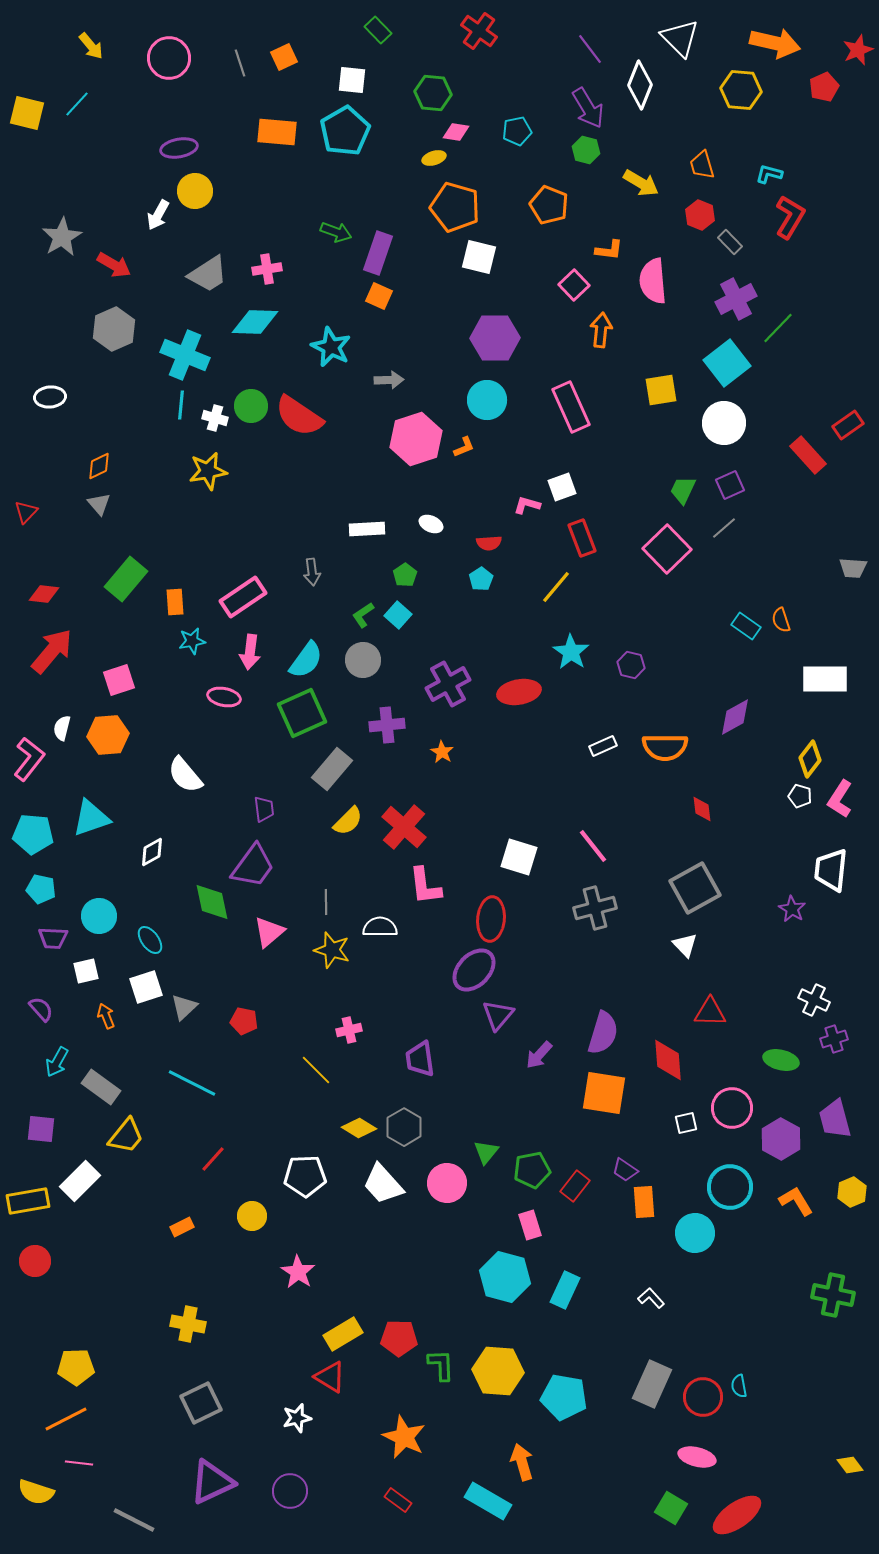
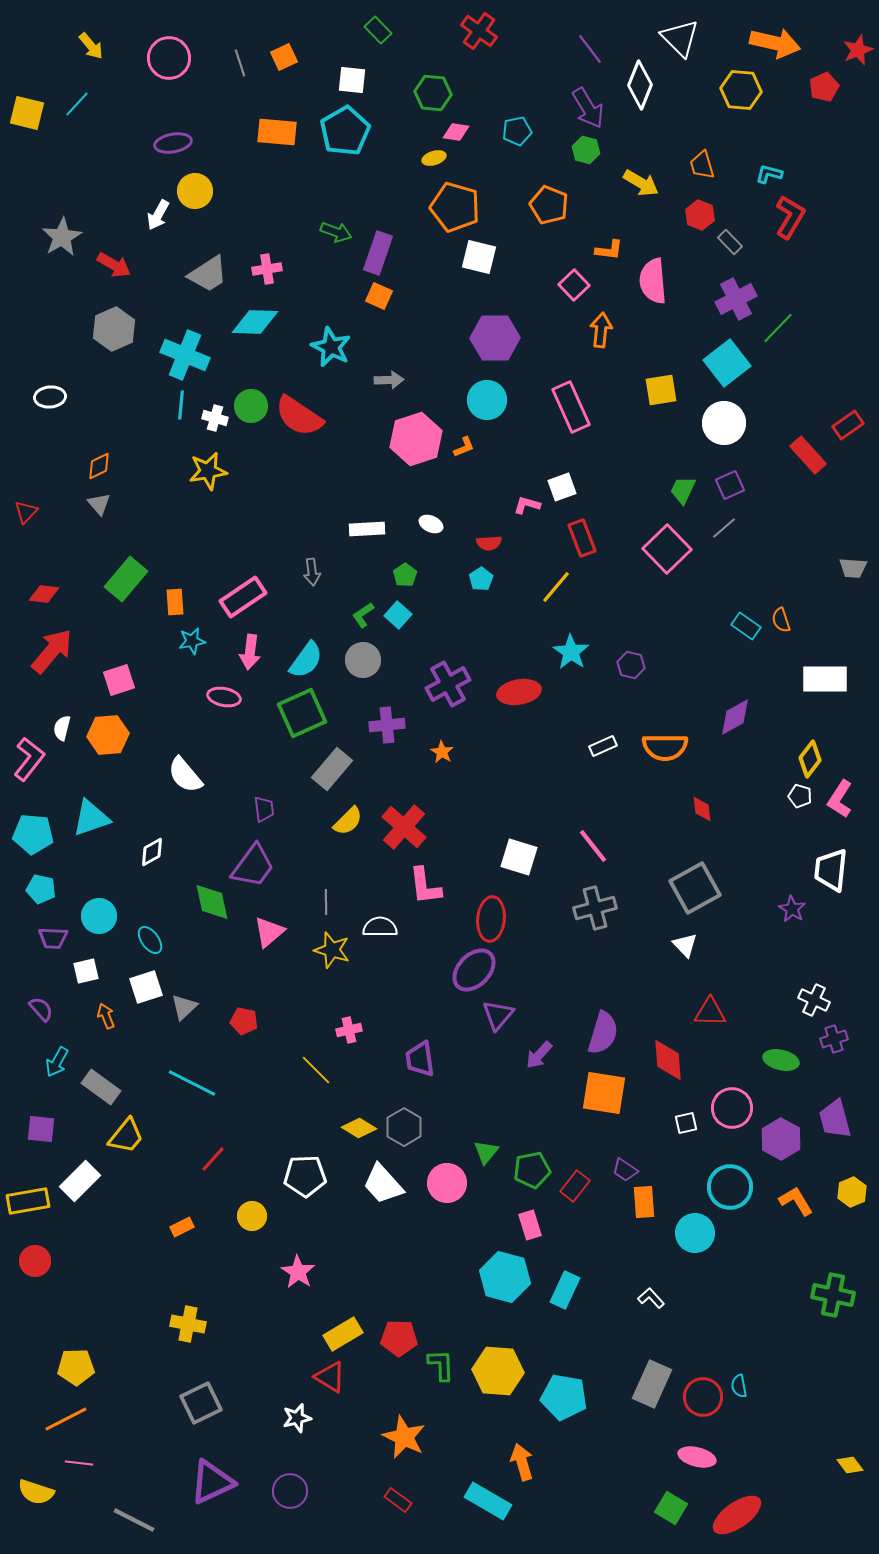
purple ellipse at (179, 148): moved 6 px left, 5 px up
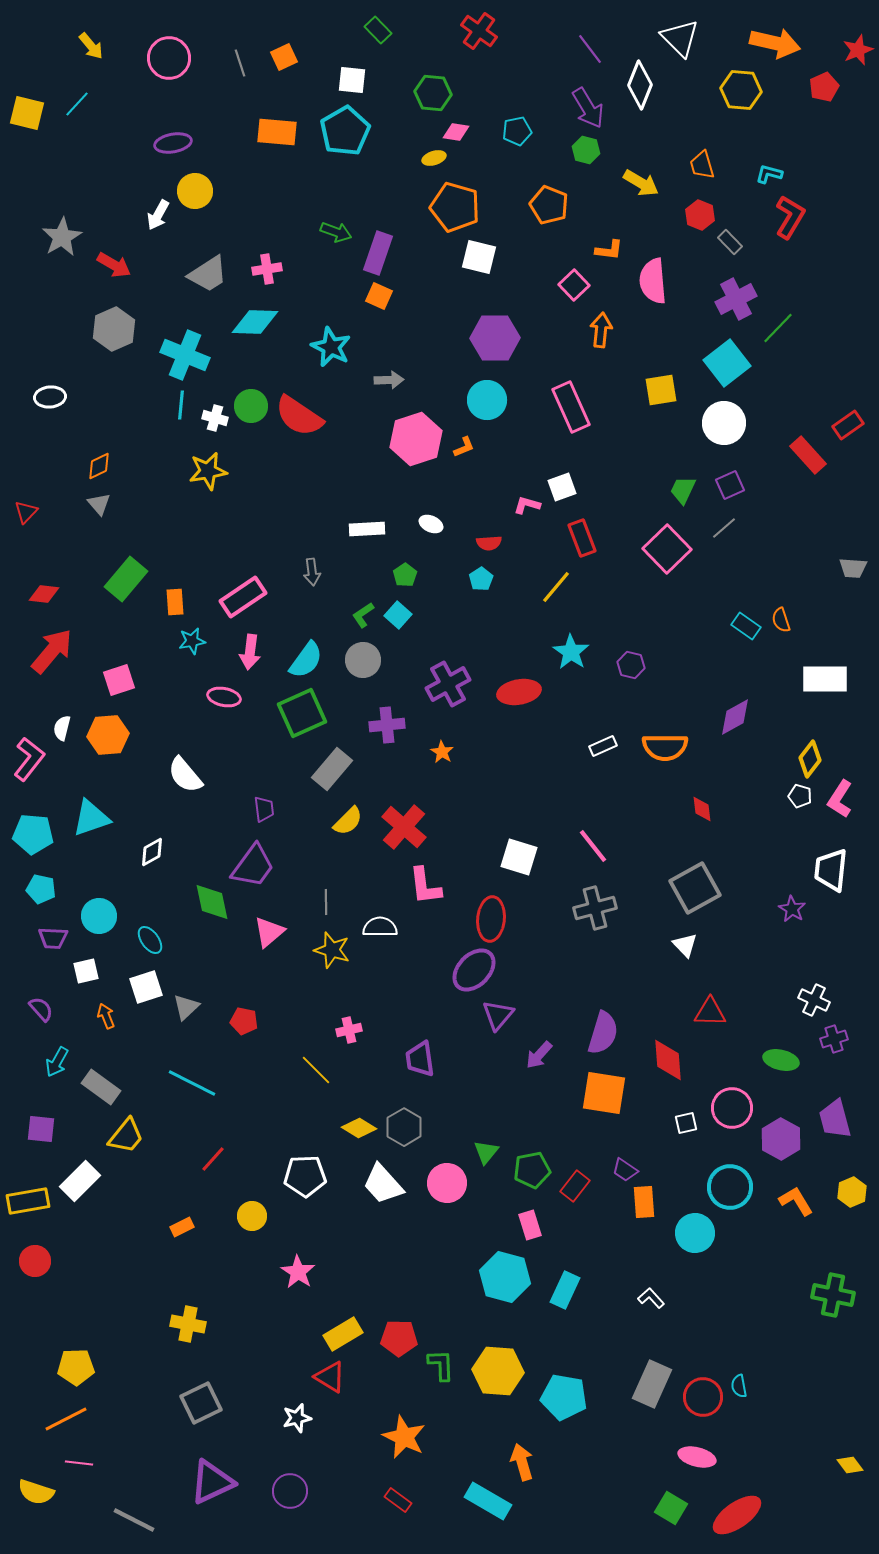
gray triangle at (184, 1007): moved 2 px right
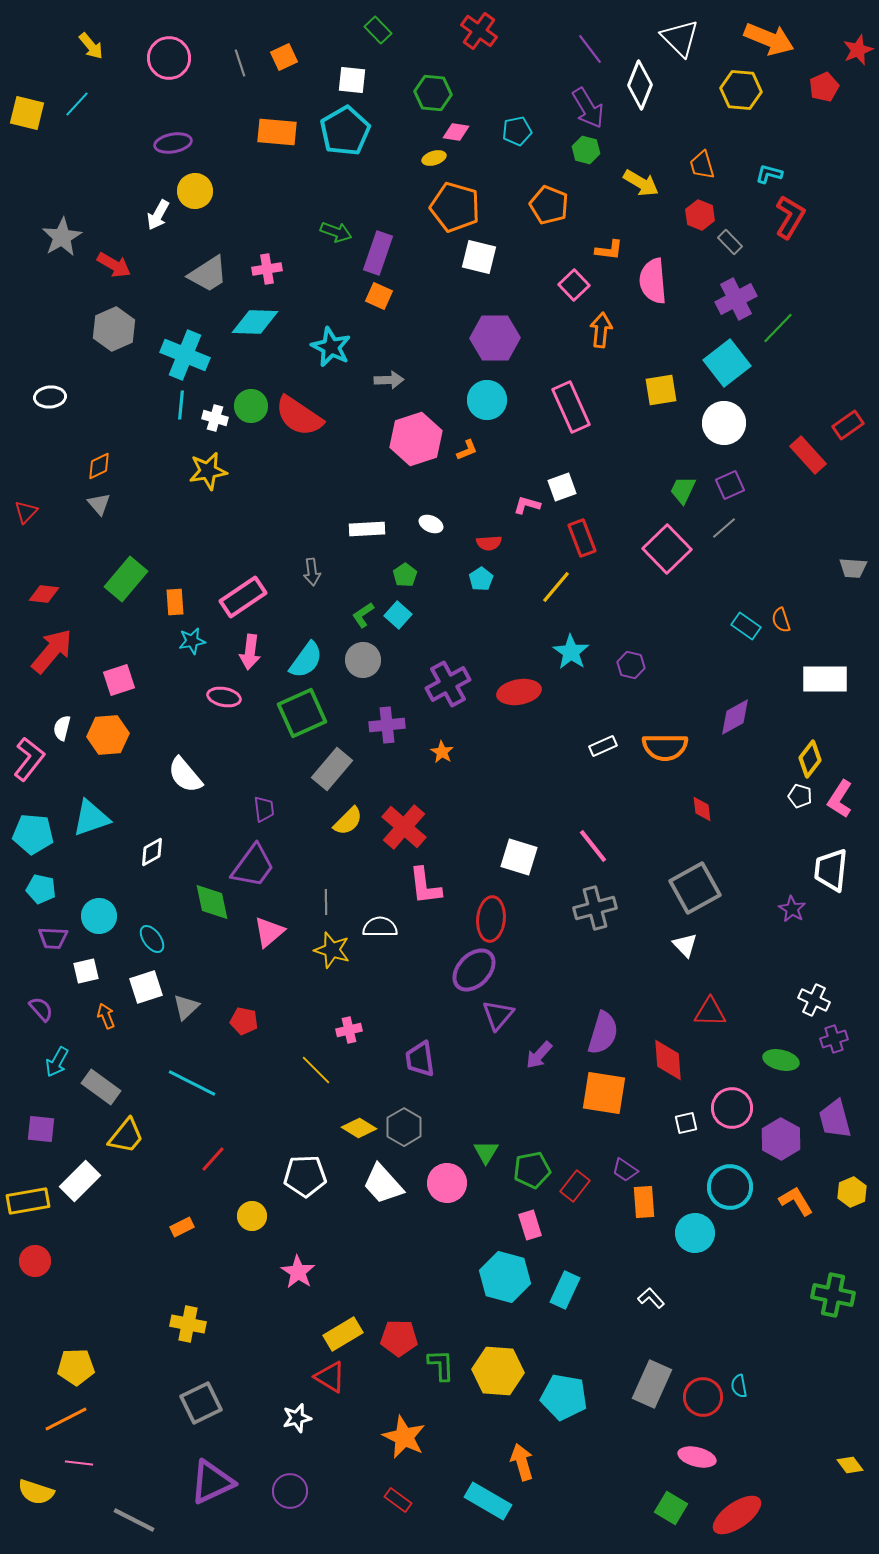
orange arrow at (775, 43): moved 6 px left, 4 px up; rotated 9 degrees clockwise
orange L-shape at (464, 447): moved 3 px right, 3 px down
cyan ellipse at (150, 940): moved 2 px right, 1 px up
green triangle at (486, 1152): rotated 8 degrees counterclockwise
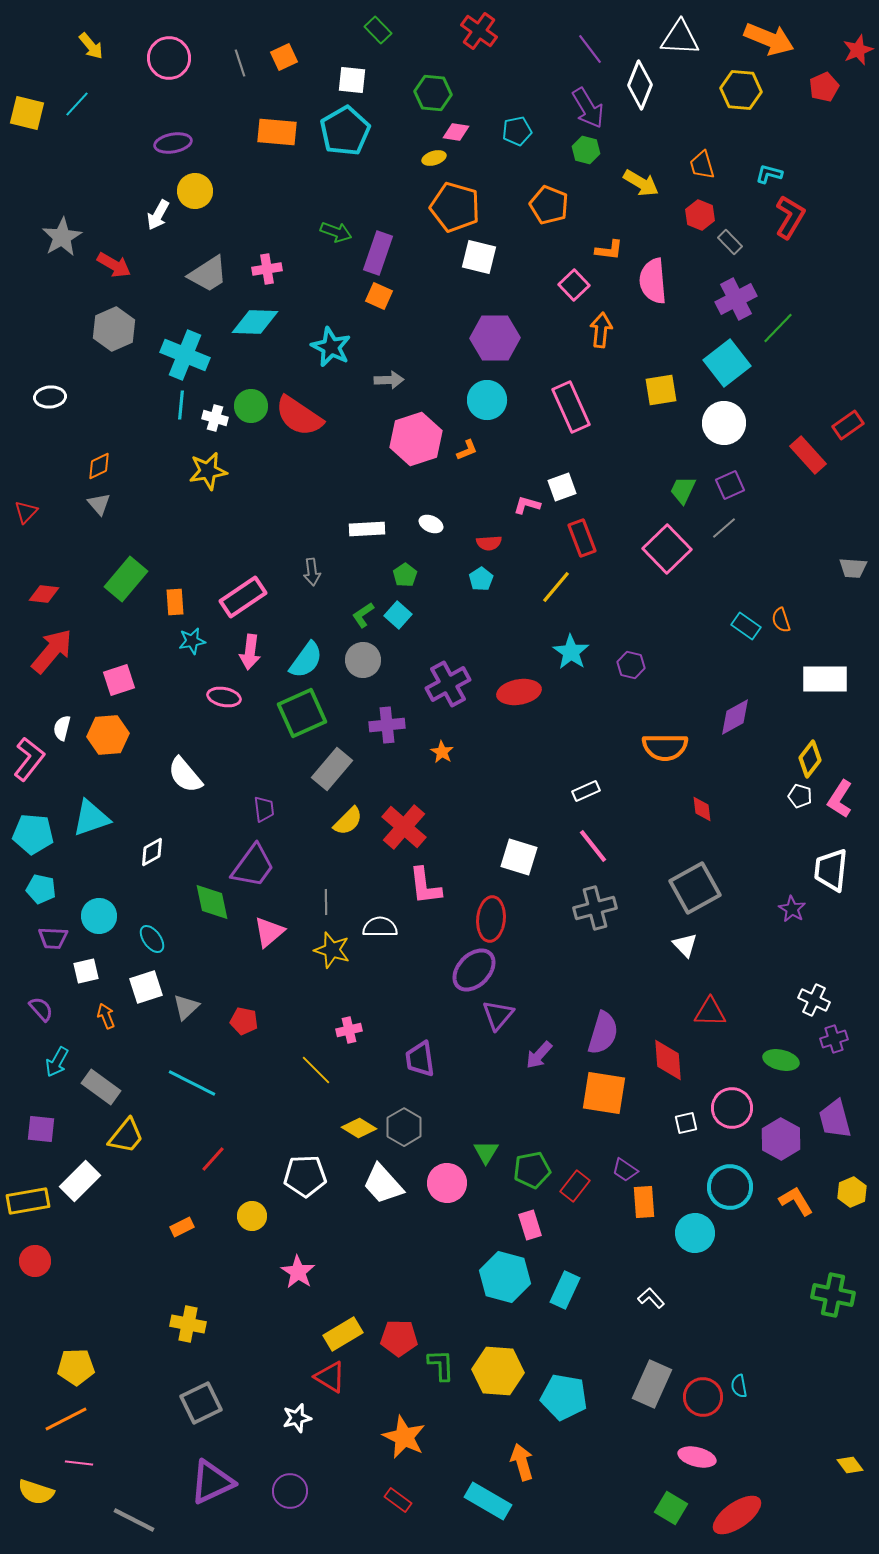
white triangle at (680, 38): rotated 42 degrees counterclockwise
white rectangle at (603, 746): moved 17 px left, 45 px down
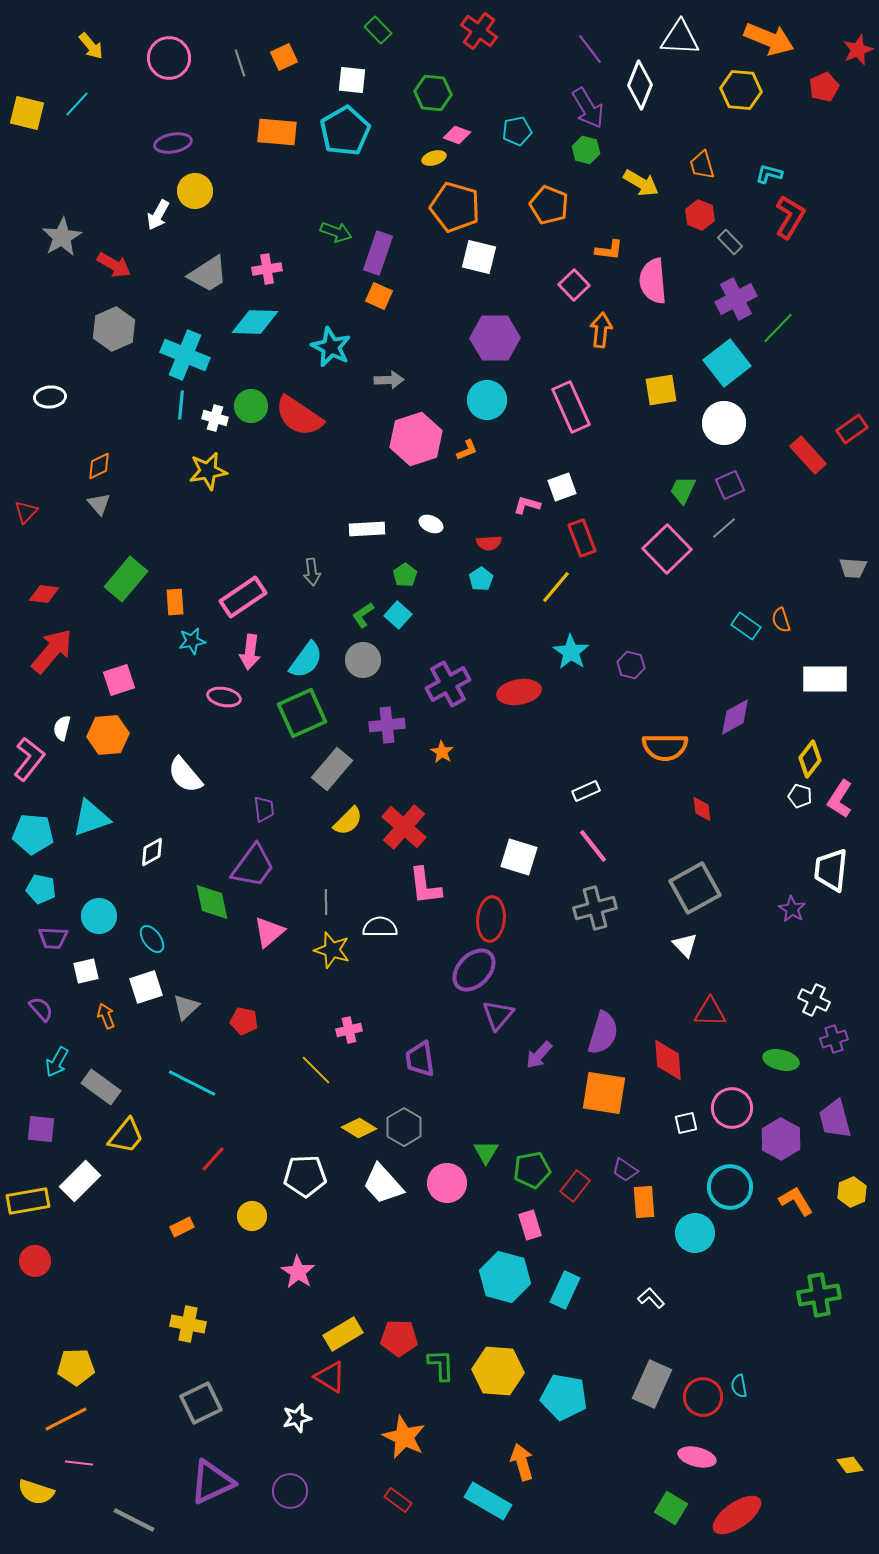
pink diamond at (456, 132): moved 1 px right, 3 px down; rotated 12 degrees clockwise
red rectangle at (848, 425): moved 4 px right, 4 px down
green cross at (833, 1295): moved 14 px left; rotated 21 degrees counterclockwise
